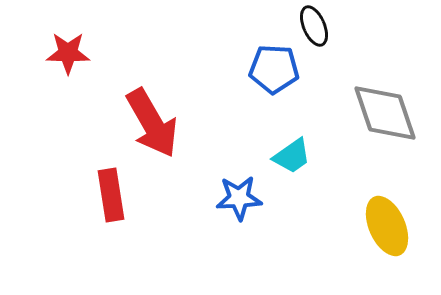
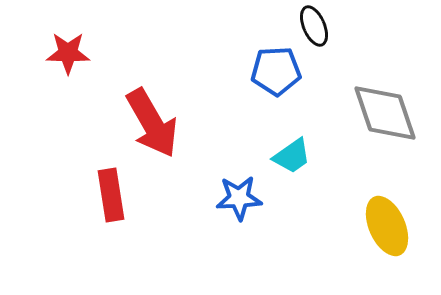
blue pentagon: moved 2 px right, 2 px down; rotated 6 degrees counterclockwise
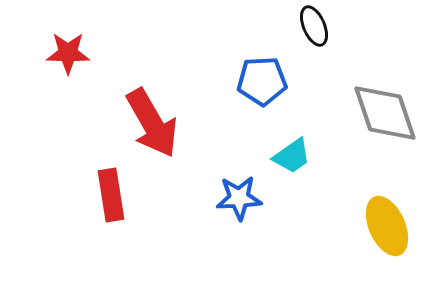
blue pentagon: moved 14 px left, 10 px down
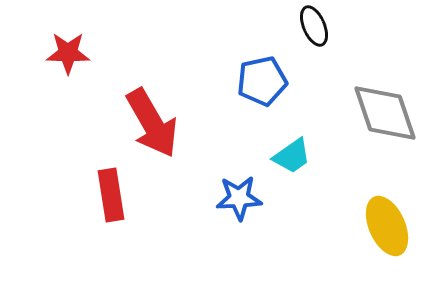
blue pentagon: rotated 9 degrees counterclockwise
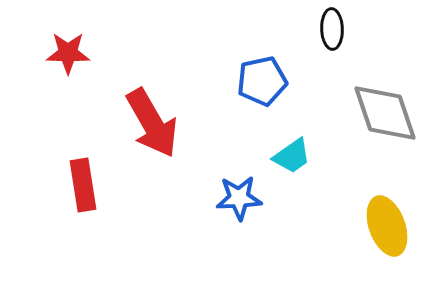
black ellipse: moved 18 px right, 3 px down; rotated 21 degrees clockwise
red rectangle: moved 28 px left, 10 px up
yellow ellipse: rotated 4 degrees clockwise
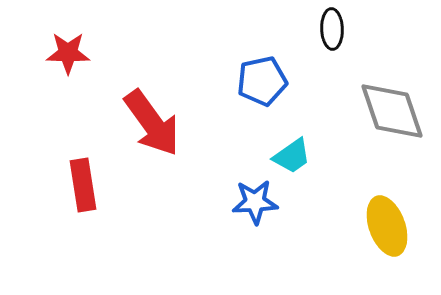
gray diamond: moved 7 px right, 2 px up
red arrow: rotated 6 degrees counterclockwise
blue star: moved 16 px right, 4 px down
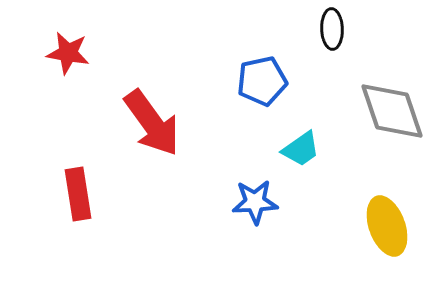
red star: rotated 9 degrees clockwise
cyan trapezoid: moved 9 px right, 7 px up
red rectangle: moved 5 px left, 9 px down
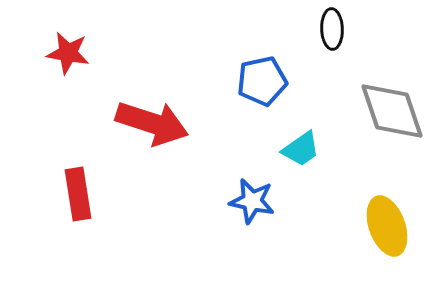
red arrow: rotated 36 degrees counterclockwise
blue star: moved 3 px left, 1 px up; rotated 15 degrees clockwise
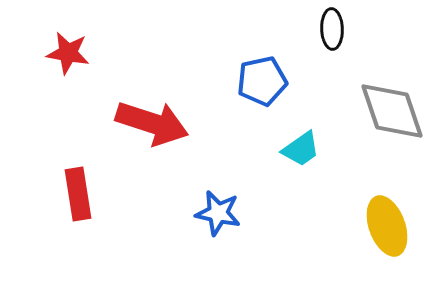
blue star: moved 34 px left, 12 px down
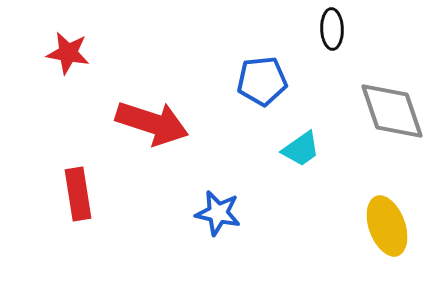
blue pentagon: rotated 6 degrees clockwise
